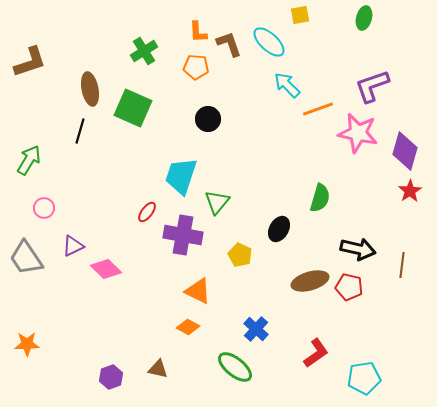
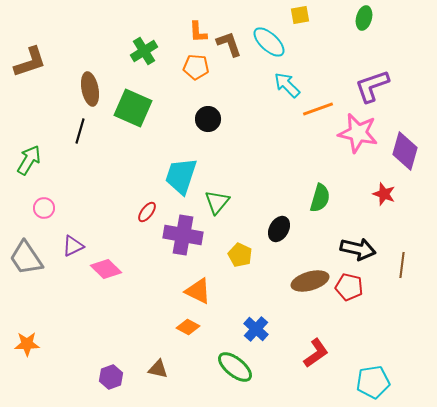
red star at (410, 191): moved 26 px left, 3 px down; rotated 20 degrees counterclockwise
cyan pentagon at (364, 378): moved 9 px right, 4 px down
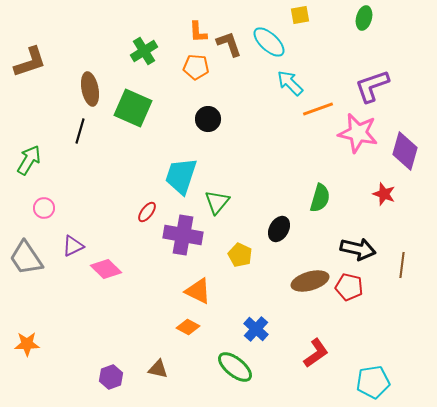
cyan arrow at (287, 85): moved 3 px right, 2 px up
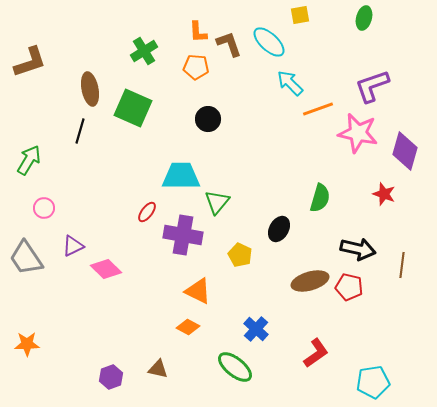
cyan trapezoid at (181, 176): rotated 72 degrees clockwise
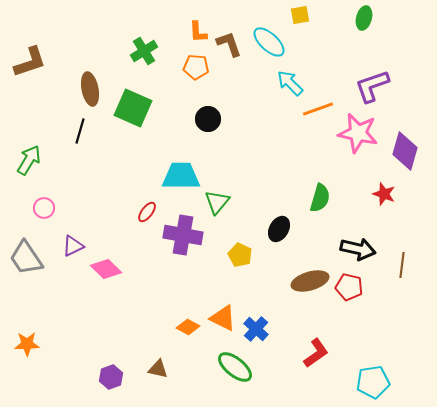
orange triangle at (198, 291): moved 25 px right, 27 px down
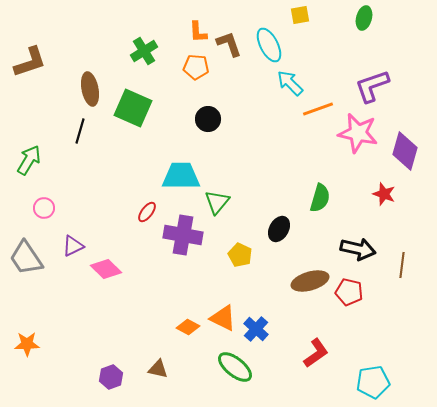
cyan ellipse at (269, 42): moved 3 px down; rotated 20 degrees clockwise
red pentagon at (349, 287): moved 5 px down
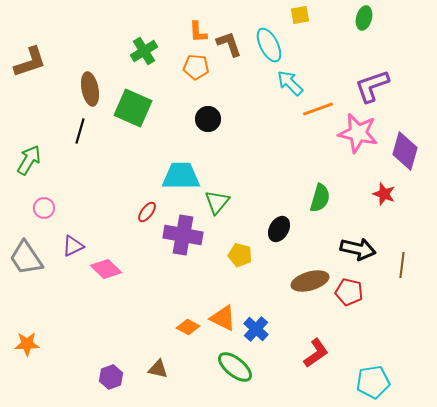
yellow pentagon at (240, 255): rotated 10 degrees counterclockwise
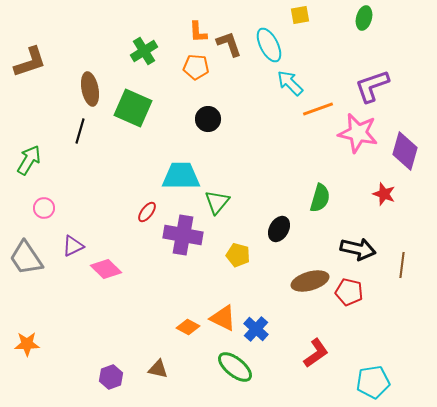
yellow pentagon at (240, 255): moved 2 px left
